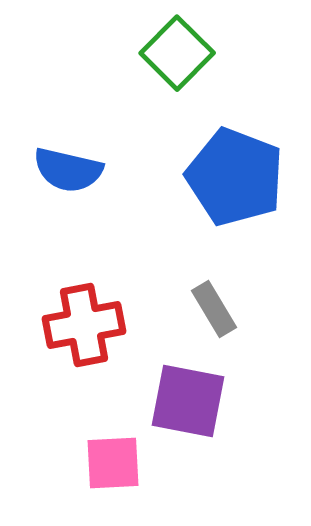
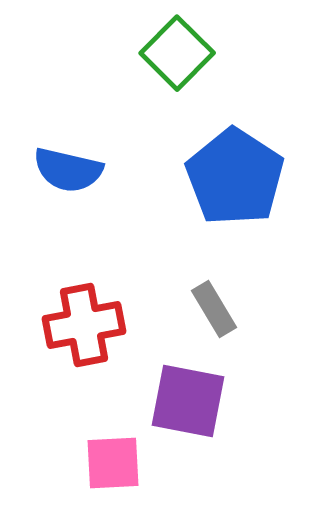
blue pentagon: rotated 12 degrees clockwise
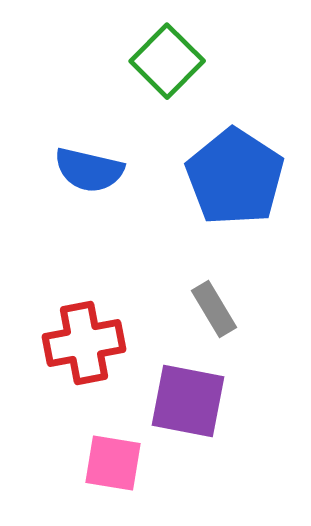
green square: moved 10 px left, 8 px down
blue semicircle: moved 21 px right
red cross: moved 18 px down
pink square: rotated 12 degrees clockwise
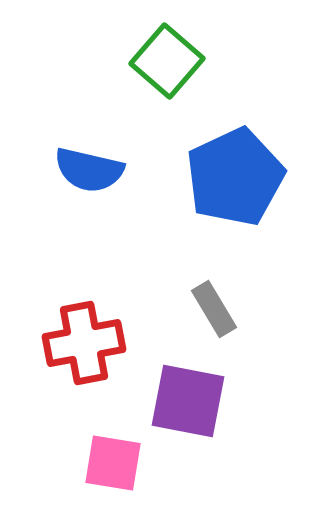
green square: rotated 4 degrees counterclockwise
blue pentagon: rotated 14 degrees clockwise
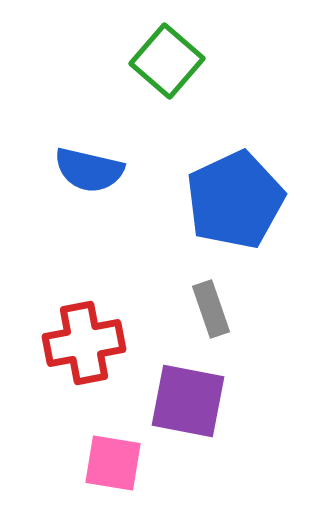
blue pentagon: moved 23 px down
gray rectangle: moved 3 px left; rotated 12 degrees clockwise
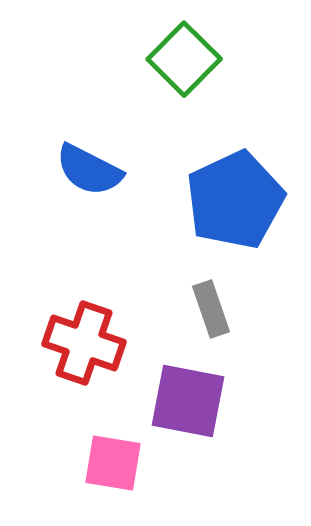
green square: moved 17 px right, 2 px up; rotated 4 degrees clockwise
blue semicircle: rotated 14 degrees clockwise
red cross: rotated 30 degrees clockwise
